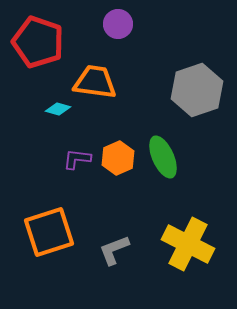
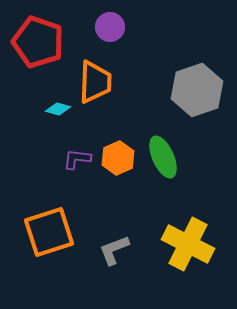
purple circle: moved 8 px left, 3 px down
orange trapezoid: rotated 84 degrees clockwise
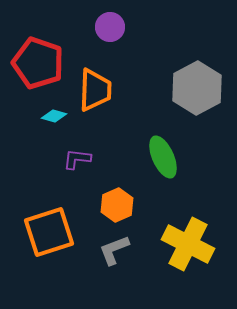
red pentagon: moved 21 px down
orange trapezoid: moved 8 px down
gray hexagon: moved 2 px up; rotated 9 degrees counterclockwise
cyan diamond: moved 4 px left, 7 px down
orange hexagon: moved 1 px left, 47 px down
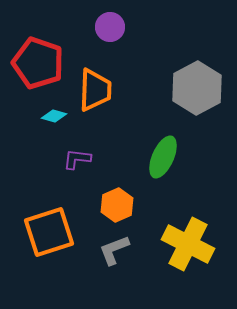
green ellipse: rotated 48 degrees clockwise
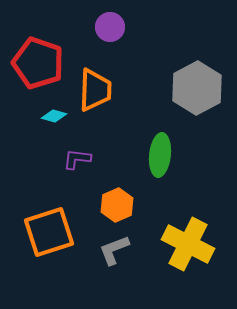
green ellipse: moved 3 px left, 2 px up; rotated 18 degrees counterclockwise
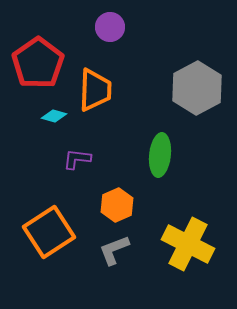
red pentagon: rotated 18 degrees clockwise
orange square: rotated 15 degrees counterclockwise
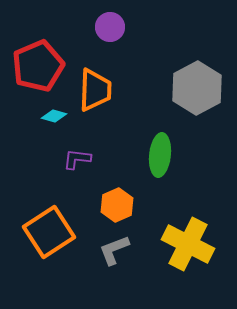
red pentagon: moved 3 px down; rotated 12 degrees clockwise
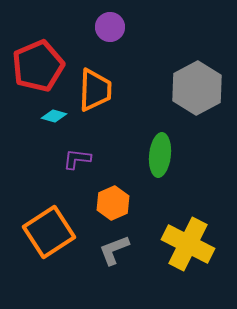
orange hexagon: moved 4 px left, 2 px up
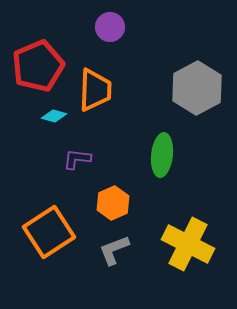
green ellipse: moved 2 px right
